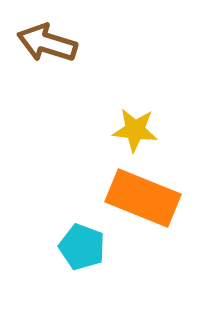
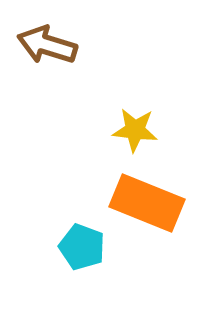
brown arrow: moved 2 px down
orange rectangle: moved 4 px right, 5 px down
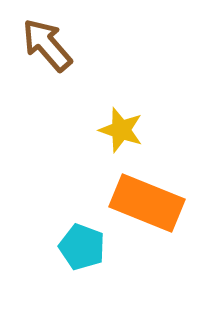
brown arrow: rotated 32 degrees clockwise
yellow star: moved 14 px left; rotated 12 degrees clockwise
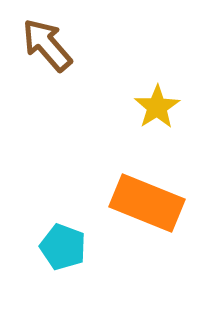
yellow star: moved 36 px right, 23 px up; rotated 21 degrees clockwise
cyan pentagon: moved 19 px left
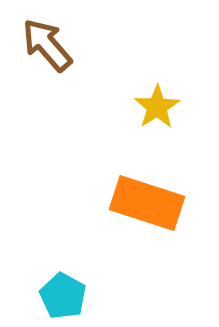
orange rectangle: rotated 4 degrees counterclockwise
cyan pentagon: moved 49 px down; rotated 9 degrees clockwise
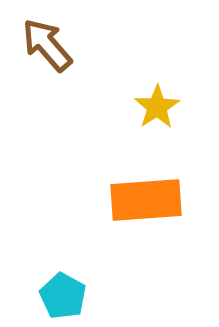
orange rectangle: moved 1 px left, 3 px up; rotated 22 degrees counterclockwise
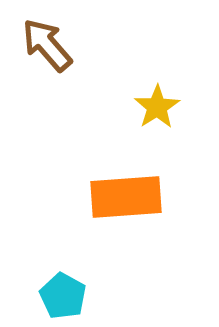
orange rectangle: moved 20 px left, 3 px up
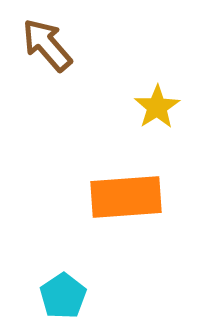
cyan pentagon: rotated 9 degrees clockwise
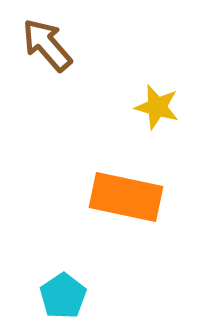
yellow star: rotated 24 degrees counterclockwise
orange rectangle: rotated 16 degrees clockwise
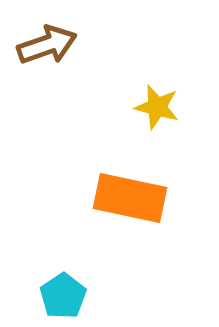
brown arrow: rotated 112 degrees clockwise
orange rectangle: moved 4 px right, 1 px down
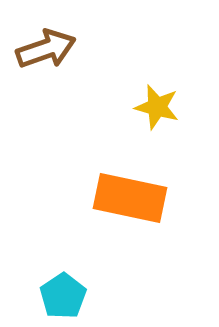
brown arrow: moved 1 px left, 4 px down
